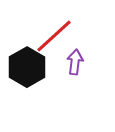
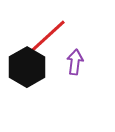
red line: moved 6 px left
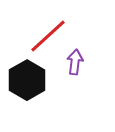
black hexagon: moved 13 px down
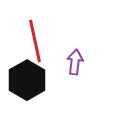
red line: moved 13 px left, 5 px down; rotated 60 degrees counterclockwise
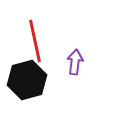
black hexagon: rotated 15 degrees clockwise
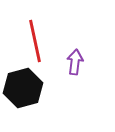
black hexagon: moved 4 px left, 8 px down
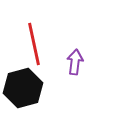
red line: moved 1 px left, 3 px down
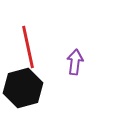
red line: moved 6 px left, 3 px down
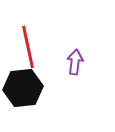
black hexagon: rotated 9 degrees clockwise
